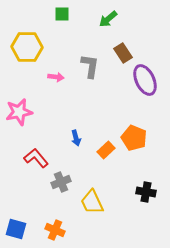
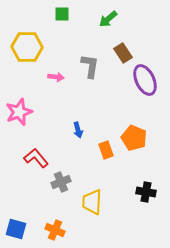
pink star: rotated 8 degrees counterclockwise
blue arrow: moved 2 px right, 8 px up
orange rectangle: rotated 66 degrees counterclockwise
yellow trapezoid: rotated 28 degrees clockwise
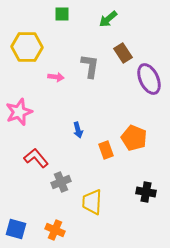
purple ellipse: moved 4 px right, 1 px up
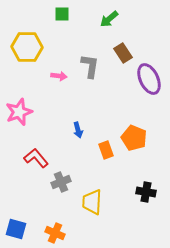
green arrow: moved 1 px right
pink arrow: moved 3 px right, 1 px up
orange cross: moved 3 px down
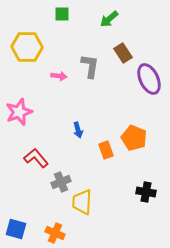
yellow trapezoid: moved 10 px left
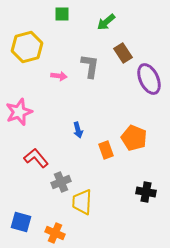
green arrow: moved 3 px left, 3 px down
yellow hexagon: rotated 16 degrees counterclockwise
blue square: moved 5 px right, 7 px up
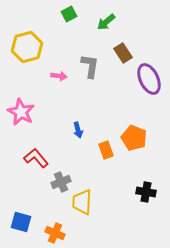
green square: moved 7 px right; rotated 28 degrees counterclockwise
pink star: moved 2 px right; rotated 24 degrees counterclockwise
